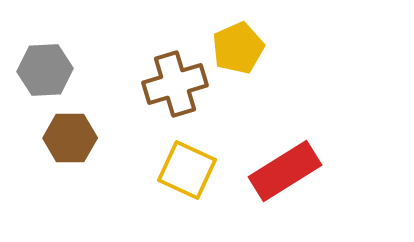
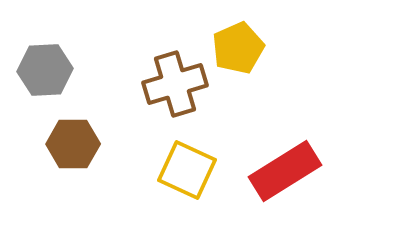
brown hexagon: moved 3 px right, 6 px down
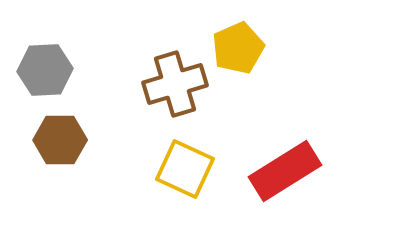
brown hexagon: moved 13 px left, 4 px up
yellow square: moved 2 px left, 1 px up
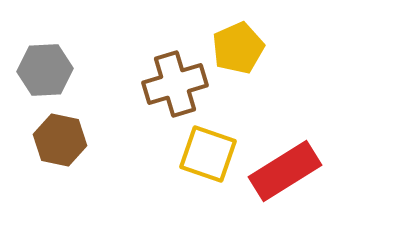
brown hexagon: rotated 12 degrees clockwise
yellow square: moved 23 px right, 15 px up; rotated 6 degrees counterclockwise
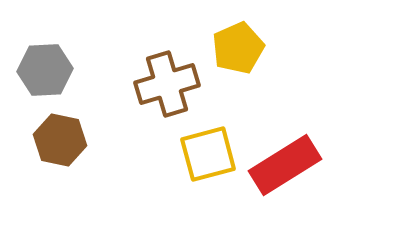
brown cross: moved 8 px left
yellow square: rotated 34 degrees counterclockwise
red rectangle: moved 6 px up
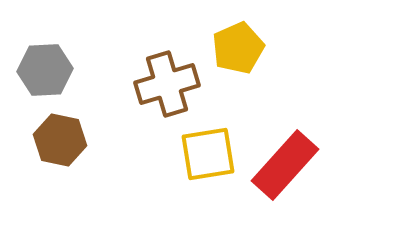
yellow square: rotated 6 degrees clockwise
red rectangle: rotated 16 degrees counterclockwise
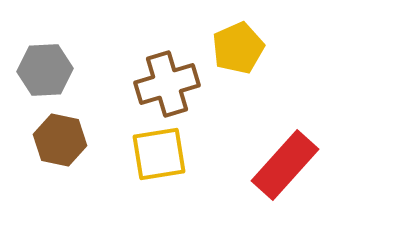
yellow square: moved 49 px left
